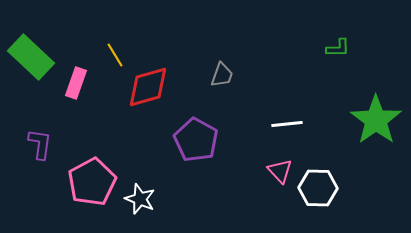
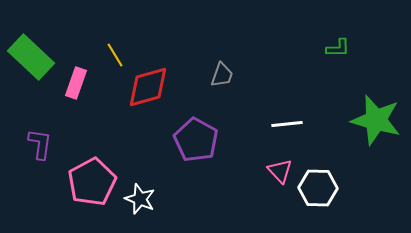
green star: rotated 21 degrees counterclockwise
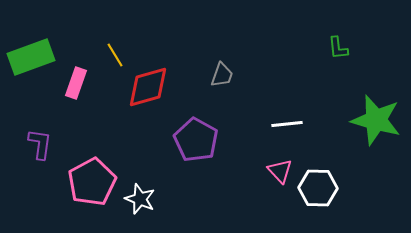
green L-shape: rotated 85 degrees clockwise
green rectangle: rotated 63 degrees counterclockwise
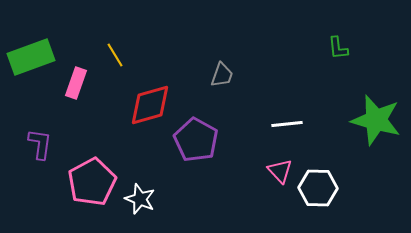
red diamond: moved 2 px right, 18 px down
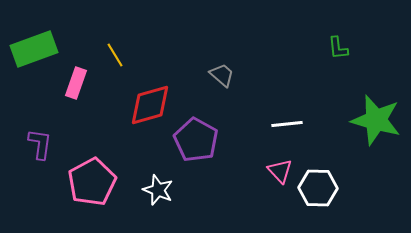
green rectangle: moved 3 px right, 8 px up
gray trapezoid: rotated 68 degrees counterclockwise
white star: moved 18 px right, 9 px up
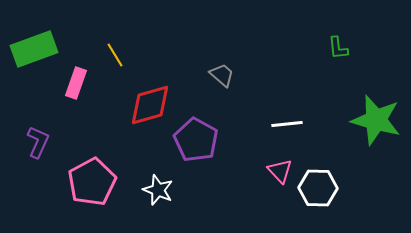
purple L-shape: moved 2 px left, 2 px up; rotated 16 degrees clockwise
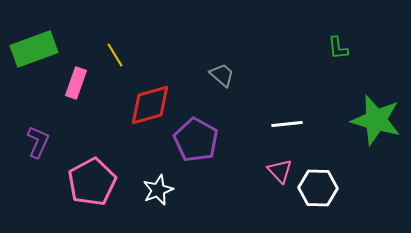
white star: rotated 28 degrees clockwise
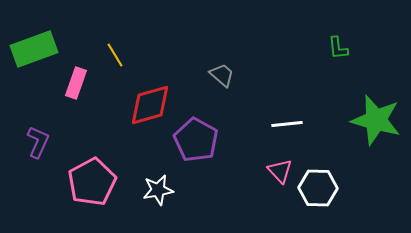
white star: rotated 12 degrees clockwise
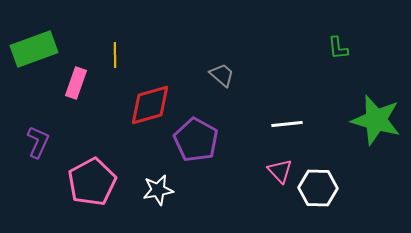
yellow line: rotated 30 degrees clockwise
